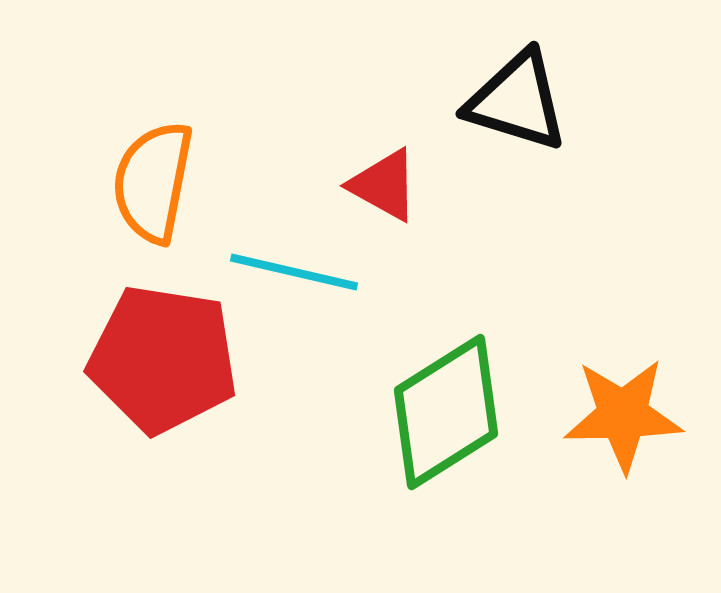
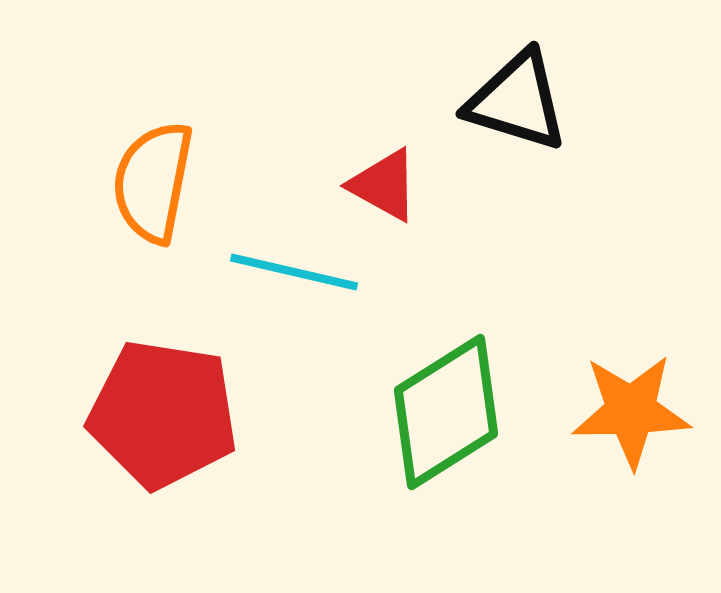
red pentagon: moved 55 px down
orange star: moved 8 px right, 4 px up
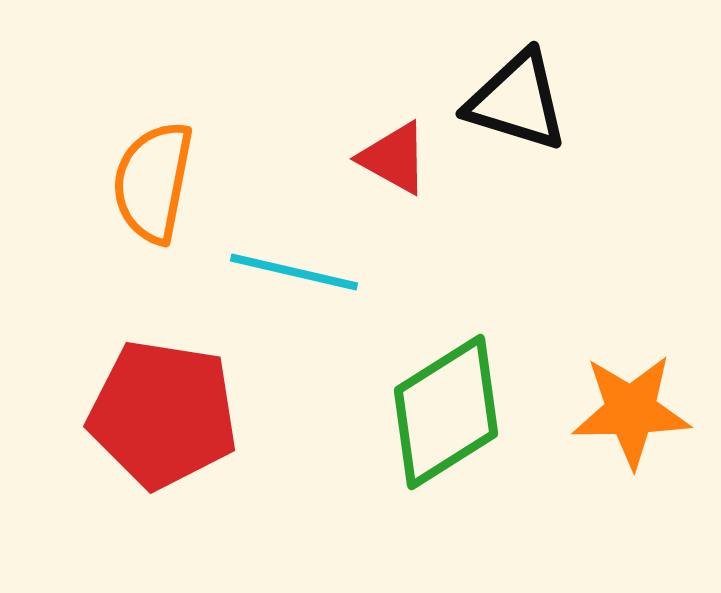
red triangle: moved 10 px right, 27 px up
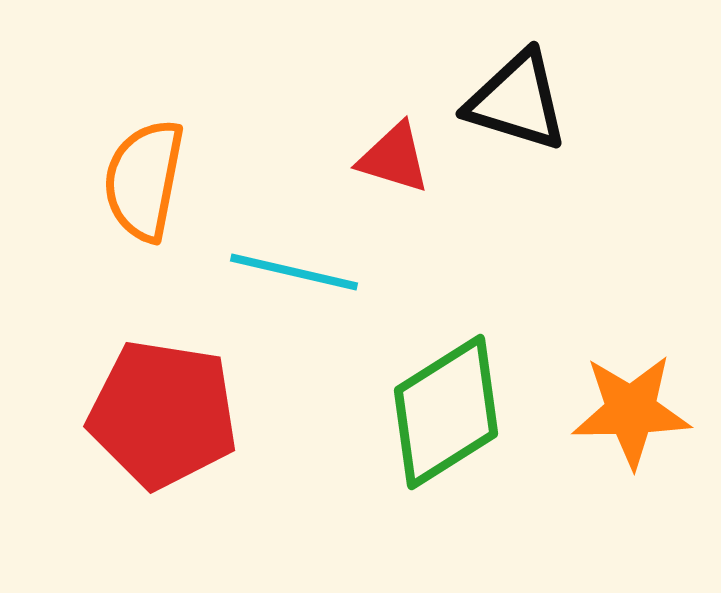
red triangle: rotated 12 degrees counterclockwise
orange semicircle: moved 9 px left, 2 px up
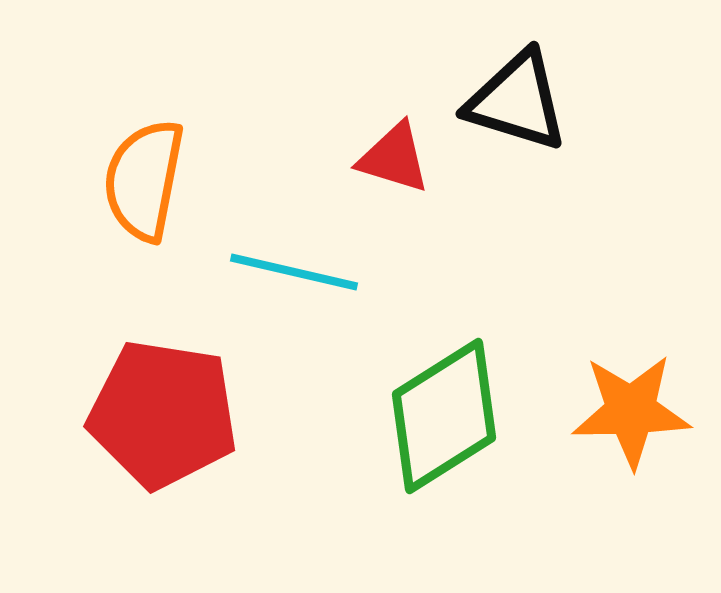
green diamond: moved 2 px left, 4 px down
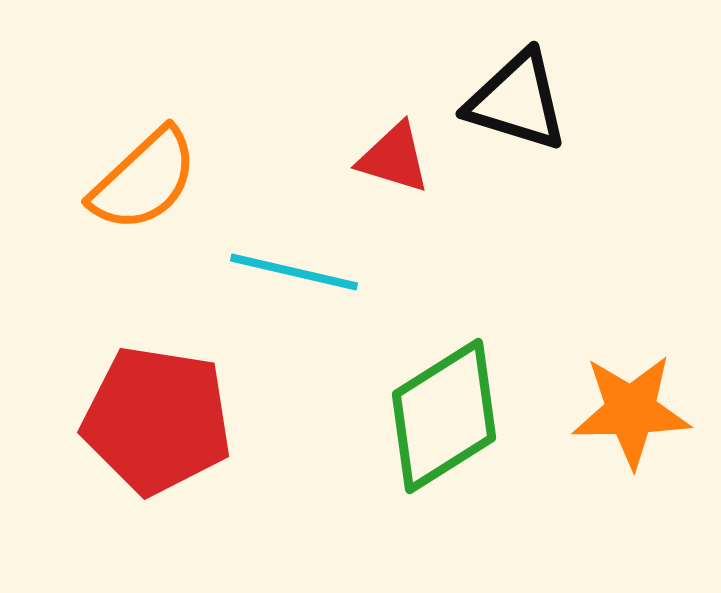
orange semicircle: rotated 144 degrees counterclockwise
red pentagon: moved 6 px left, 6 px down
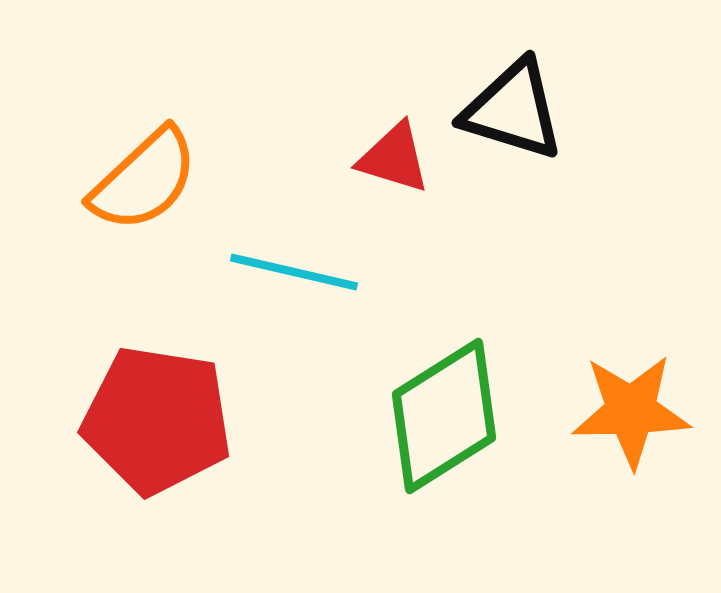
black triangle: moved 4 px left, 9 px down
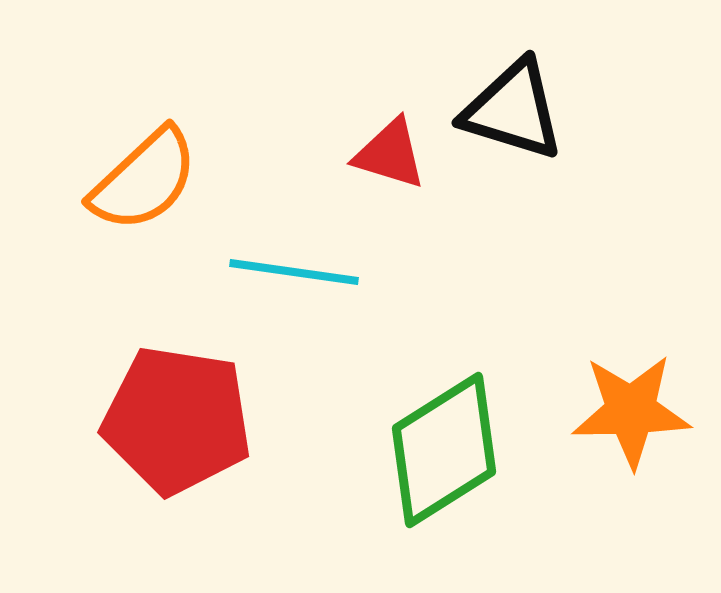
red triangle: moved 4 px left, 4 px up
cyan line: rotated 5 degrees counterclockwise
green diamond: moved 34 px down
red pentagon: moved 20 px right
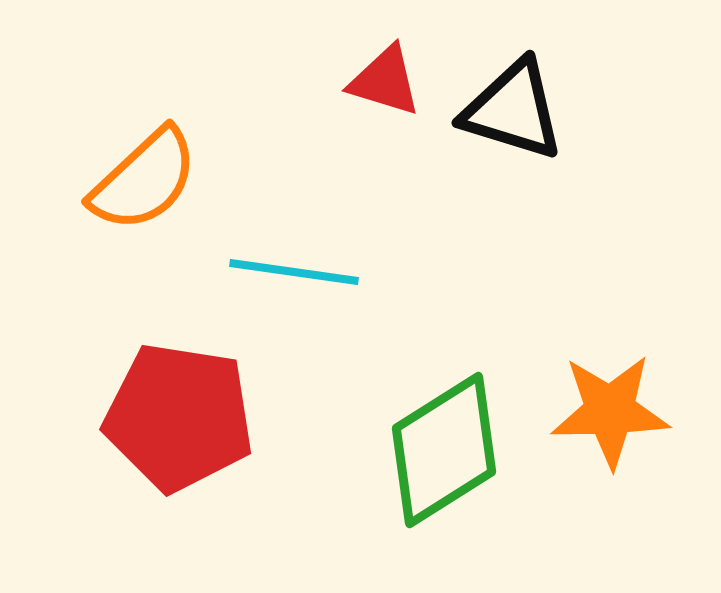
red triangle: moved 5 px left, 73 px up
orange star: moved 21 px left
red pentagon: moved 2 px right, 3 px up
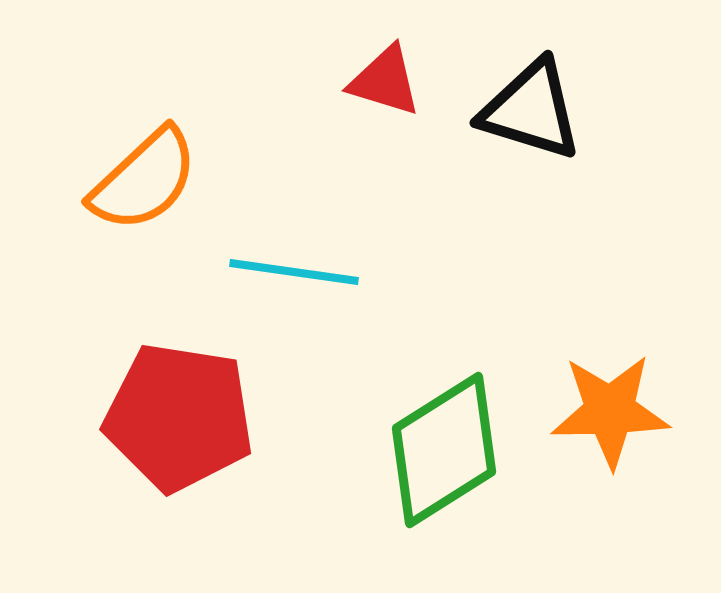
black triangle: moved 18 px right
